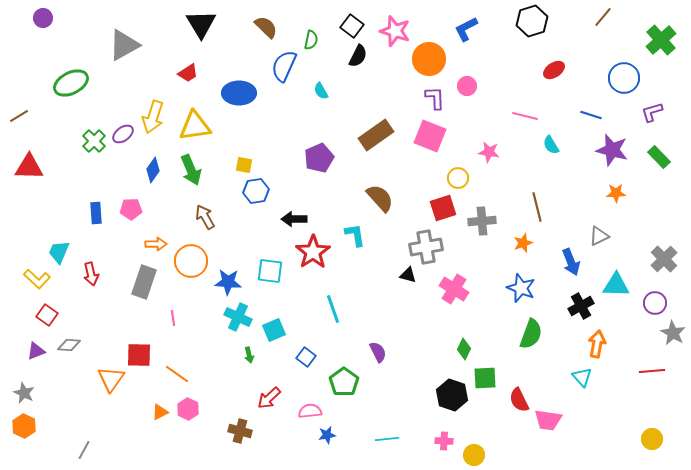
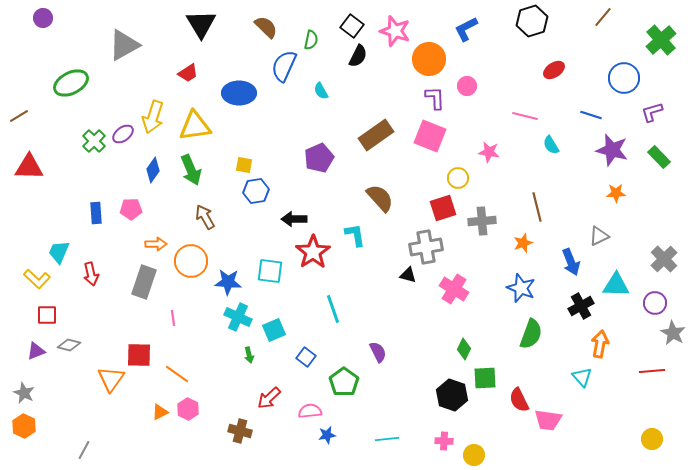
red square at (47, 315): rotated 35 degrees counterclockwise
orange arrow at (597, 344): moved 3 px right
gray diamond at (69, 345): rotated 10 degrees clockwise
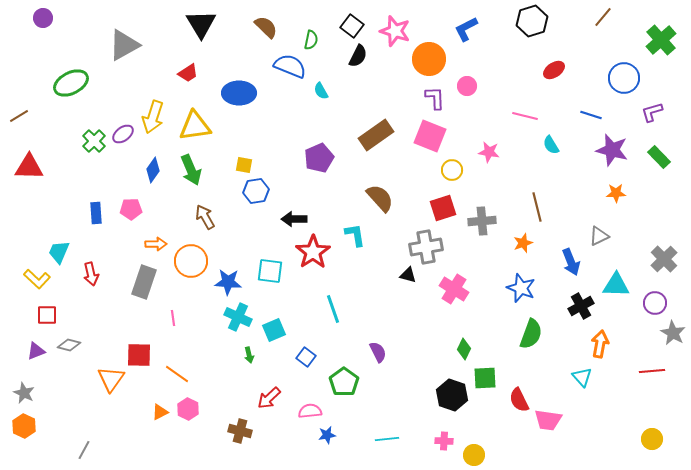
blue semicircle at (284, 66): moved 6 px right; rotated 88 degrees clockwise
yellow circle at (458, 178): moved 6 px left, 8 px up
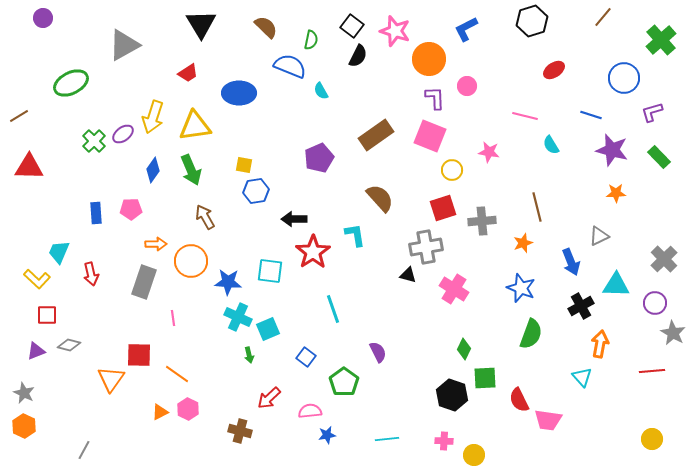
cyan square at (274, 330): moved 6 px left, 1 px up
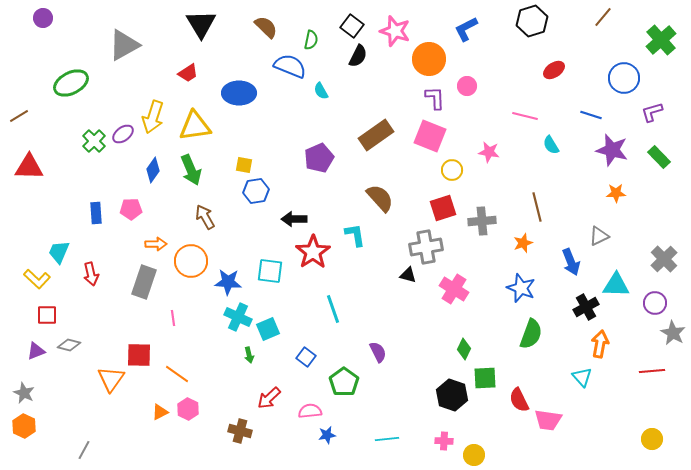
black cross at (581, 306): moved 5 px right, 1 px down
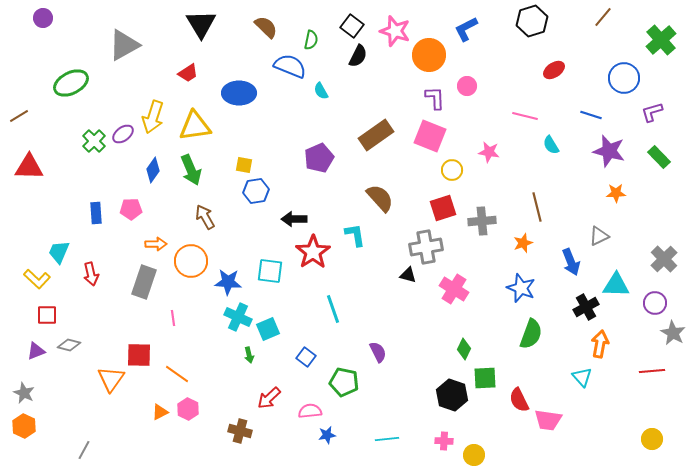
orange circle at (429, 59): moved 4 px up
purple star at (612, 150): moved 3 px left, 1 px down
green pentagon at (344, 382): rotated 24 degrees counterclockwise
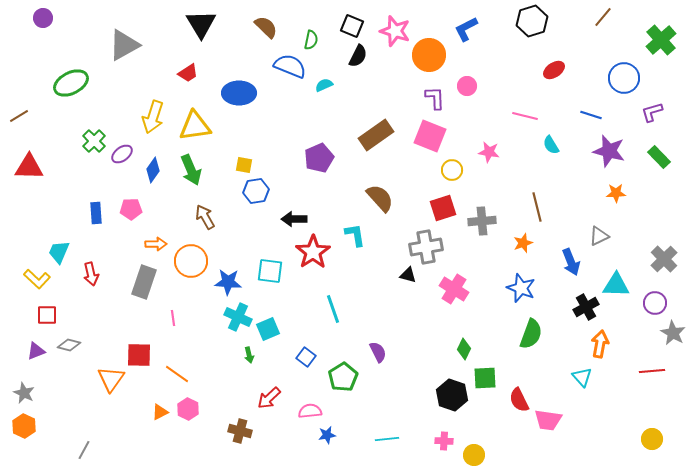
black square at (352, 26): rotated 15 degrees counterclockwise
cyan semicircle at (321, 91): moved 3 px right, 6 px up; rotated 96 degrees clockwise
purple ellipse at (123, 134): moved 1 px left, 20 px down
green pentagon at (344, 382): moved 1 px left, 5 px up; rotated 28 degrees clockwise
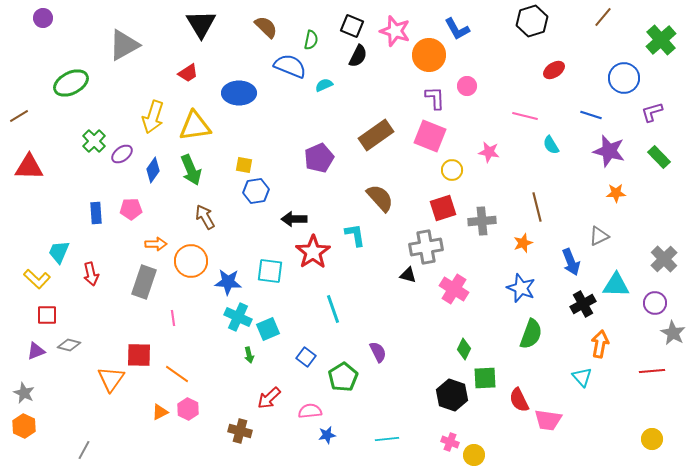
blue L-shape at (466, 29): moved 9 px left; rotated 92 degrees counterclockwise
black cross at (586, 307): moved 3 px left, 3 px up
pink cross at (444, 441): moved 6 px right, 1 px down; rotated 18 degrees clockwise
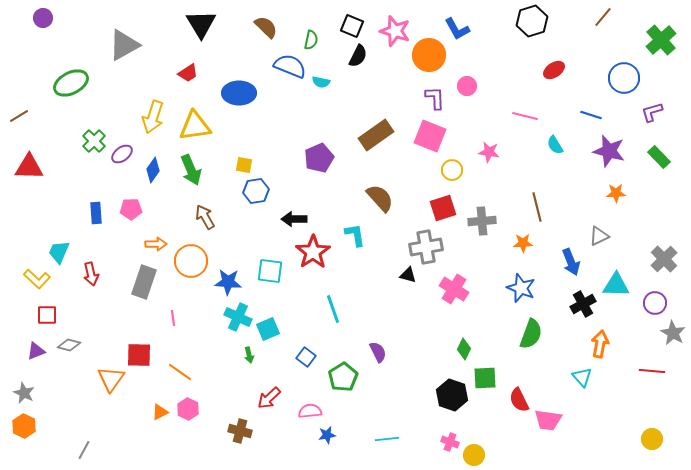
cyan semicircle at (324, 85): moved 3 px left, 3 px up; rotated 144 degrees counterclockwise
cyan semicircle at (551, 145): moved 4 px right
orange star at (523, 243): rotated 18 degrees clockwise
red line at (652, 371): rotated 10 degrees clockwise
orange line at (177, 374): moved 3 px right, 2 px up
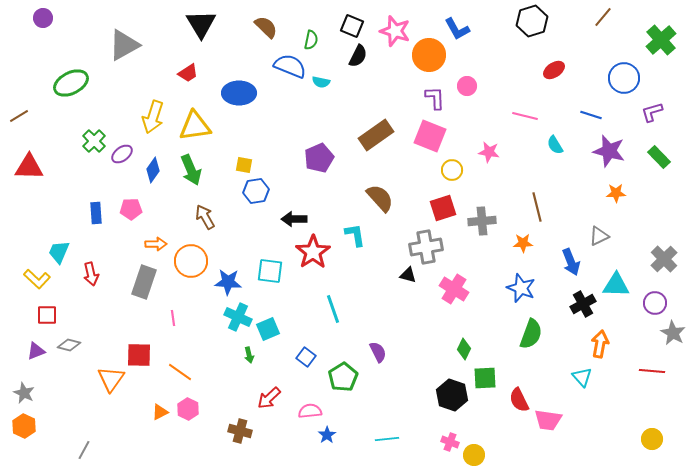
blue star at (327, 435): rotated 24 degrees counterclockwise
